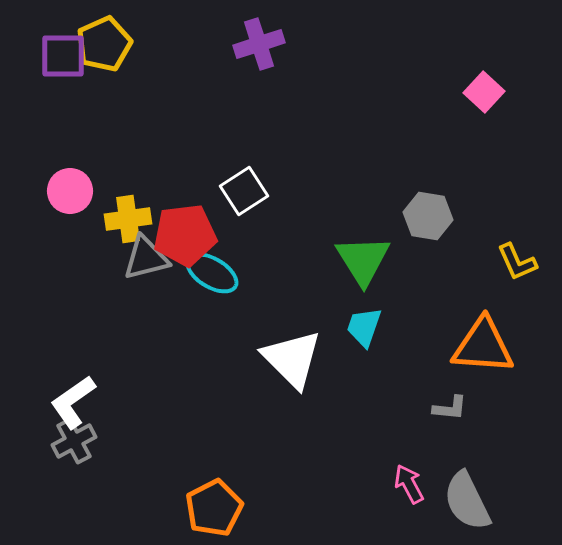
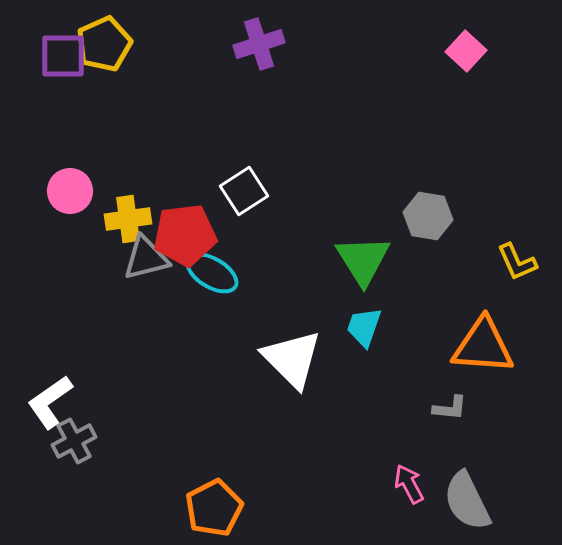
pink square: moved 18 px left, 41 px up
white L-shape: moved 23 px left
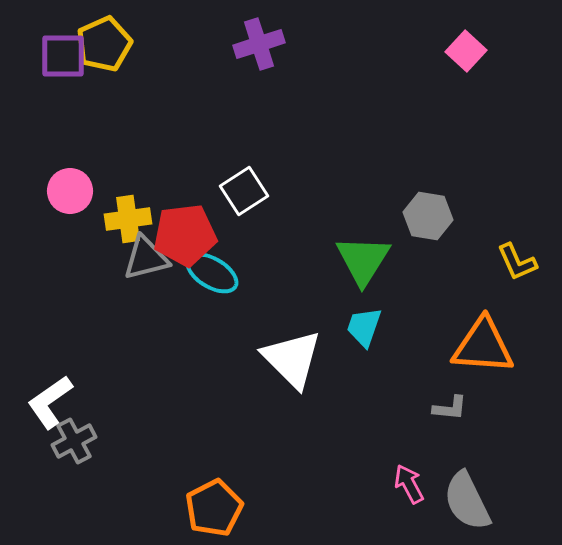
green triangle: rotated 4 degrees clockwise
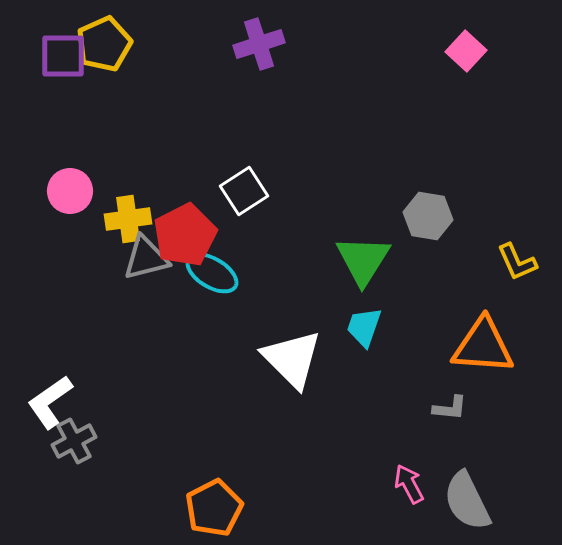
red pentagon: rotated 20 degrees counterclockwise
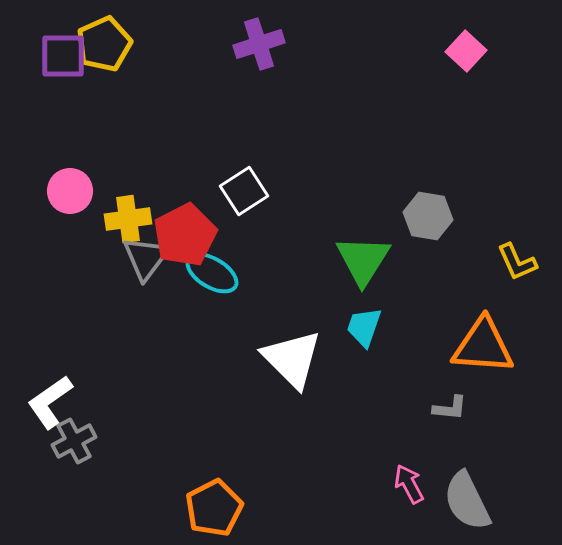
gray triangle: rotated 39 degrees counterclockwise
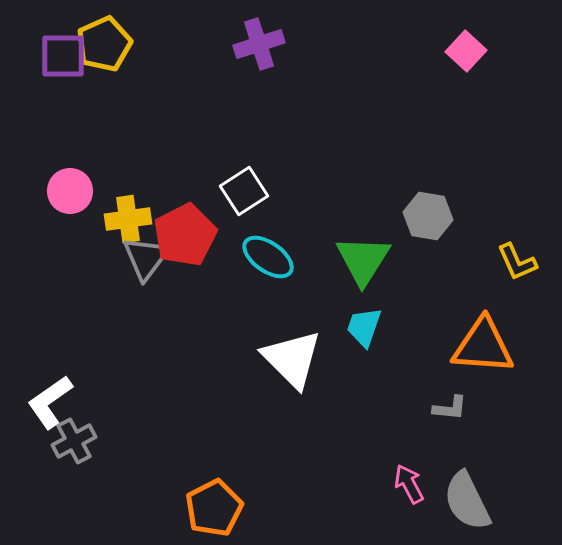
cyan ellipse: moved 56 px right, 16 px up; rotated 4 degrees clockwise
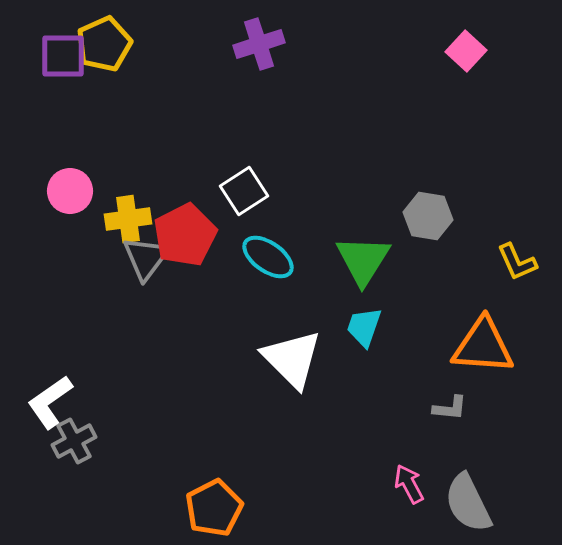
gray semicircle: moved 1 px right, 2 px down
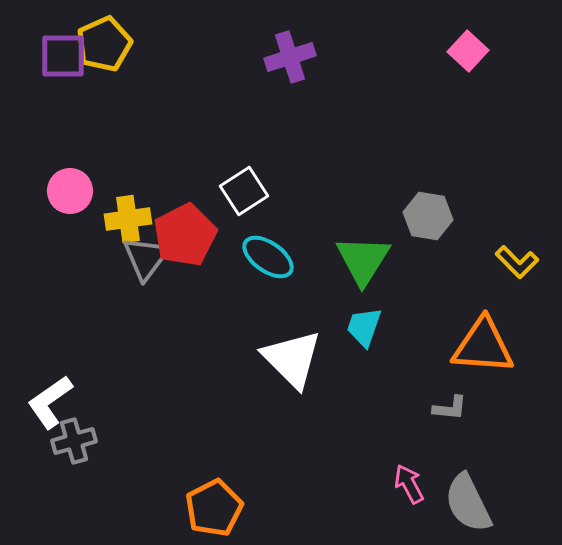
purple cross: moved 31 px right, 13 px down
pink square: moved 2 px right
yellow L-shape: rotated 21 degrees counterclockwise
gray cross: rotated 12 degrees clockwise
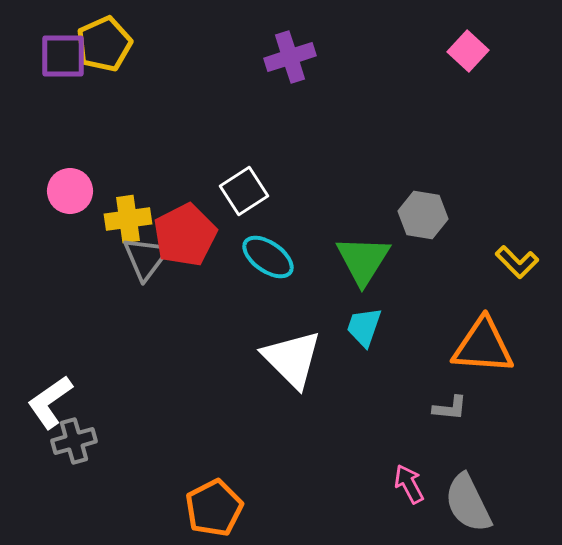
gray hexagon: moved 5 px left, 1 px up
